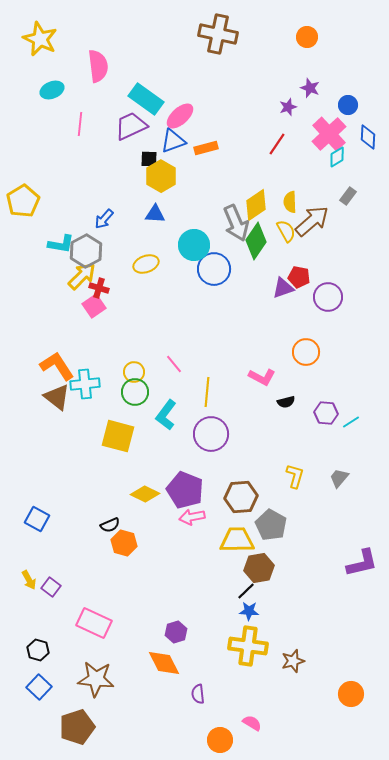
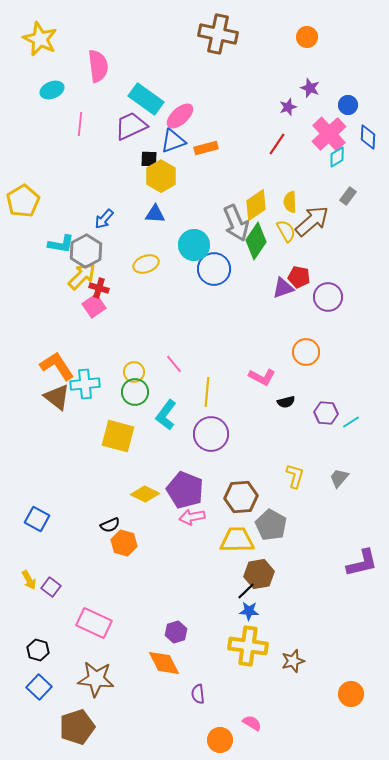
brown hexagon at (259, 568): moved 6 px down
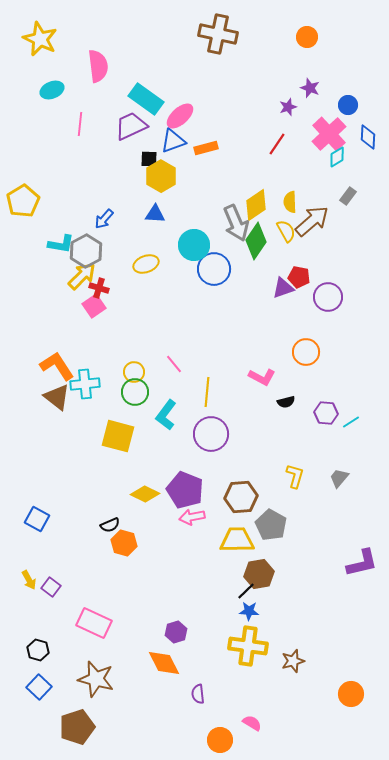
brown star at (96, 679): rotated 9 degrees clockwise
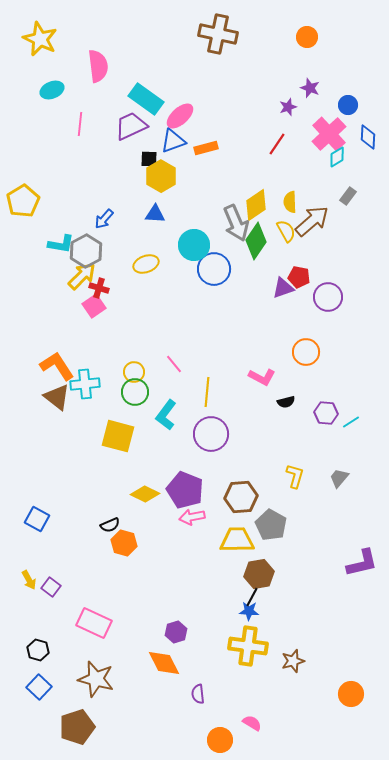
black line at (246, 591): moved 6 px right, 6 px down; rotated 18 degrees counterclockwise
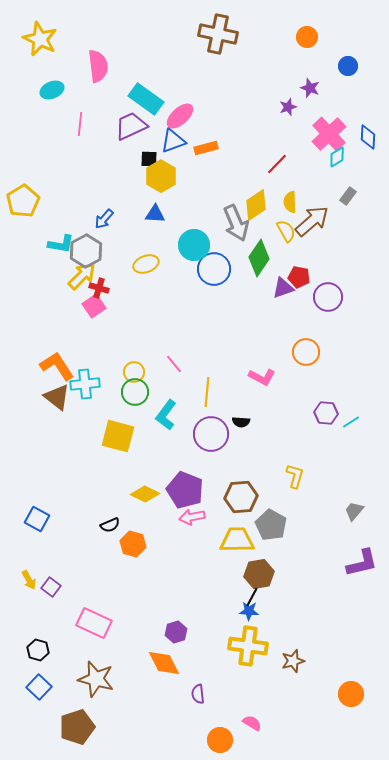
blue circle at (348, 105): moved 39 px up
red line at (277, 144): moved 20 px down; rotated 10 degrees clockwise
green diamond at (256, 241): moved 3 px right, 17 px down
black semicircle at (286, 402): moved 45 px left, 20 px down; rotated 18 degrees clockwise
gray trapezoid at (339, 478): moved 15 px right, 33 px down
orange hexagon at (124, 543): moved 9 px right, 1 px down
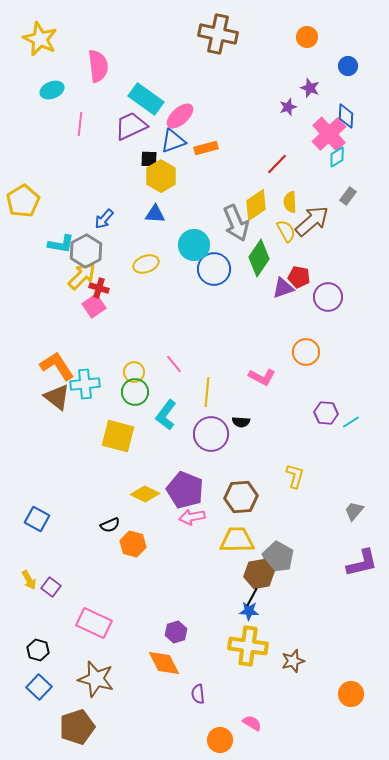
blue diamond at (368, 137): moved 22 px left, 21 px up
gray pentagon at (271, 525): moved 7 px right, 32 px down
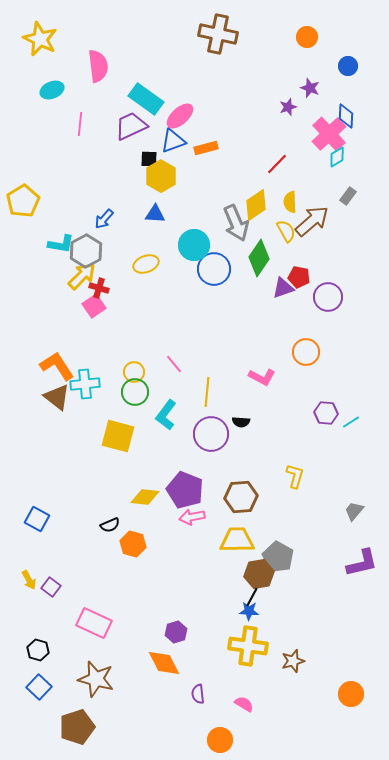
yellow diamond at (145, 494): moved 3 px down; rotated 20 degrees counterclockwise
pink semicircle at (252, 723): moved 8 px left, 19 px up
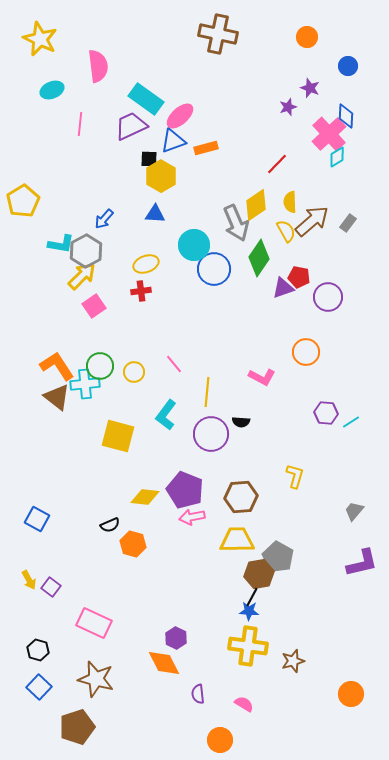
gray rectangle at (348, 196): moved 27 px down
red cross at (99, 288): moved 42 px right, 3 px down; rotated 24 degrees counterclockwise
green circle at (135, 392): moved 35 px left, 26 px up
purple hexagon at (176, 632): moved 6 px down; rotated 15 degrees counterclockwise
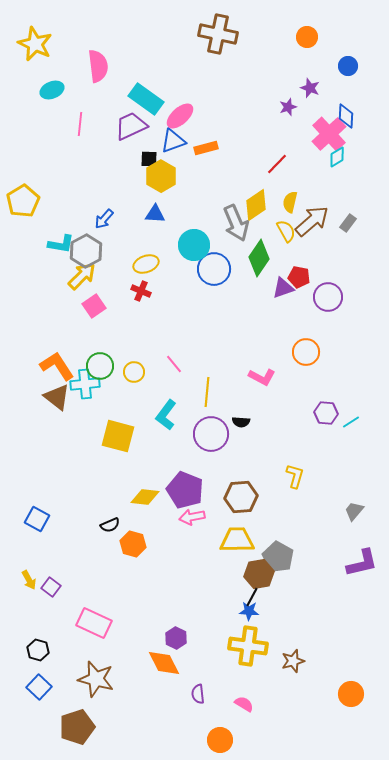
yellow star at (40, 39): moved 5 px left, 5 px down
yellow semicircle at (290, 202): rotated 15 degrees clockwise
red cross at (141, 291): rotated 30 degrees clockwise
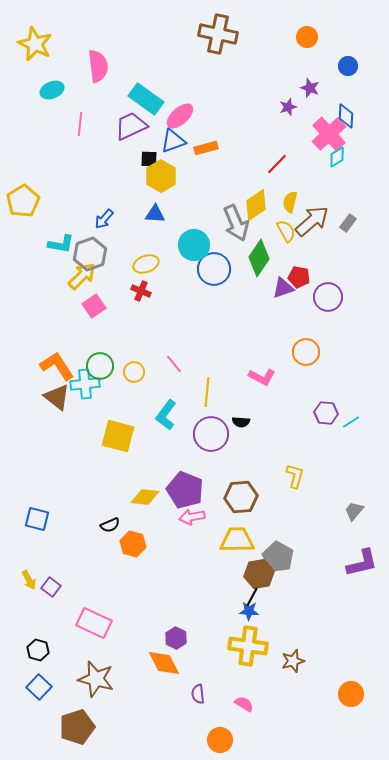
gray hexagon at (86, 251): moved 4 px right, 3 px down; rotated 8 degrees clockwise
blue square at (37, 519): rotated 15 degrees counterclockwise
